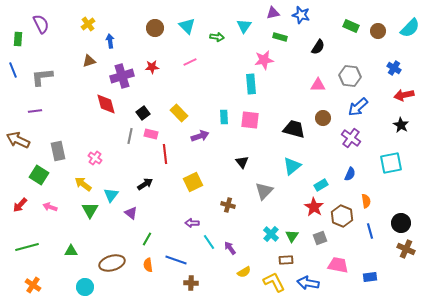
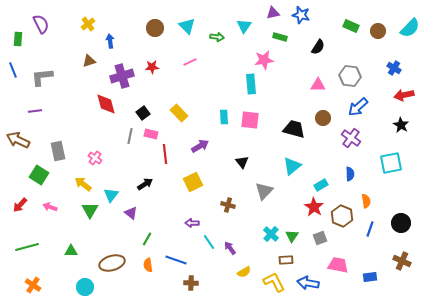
purple arrow at (200, 136): moved 10 px down; rotated 12 degrees counterclockwise
blue semicircle at (350, 174): rotated 24 degrees counterclockwise
blue line at (370, 231): moved 2 px up; rotated 35 degrees clockwise
brown cross at (406, 249): moved 4 px left, 12 px down
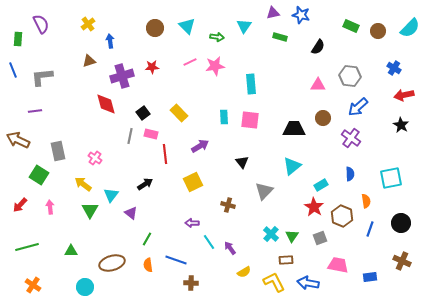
pink star at (264, 60): moved 49 px left, 6 px down
black trapezoid at (294, 129): rotated 15 degrees counterclockwise
cyan square at (391, 163): moved 15 px down
pink arrow at (50, 207): rotated 64 degrees clockwise
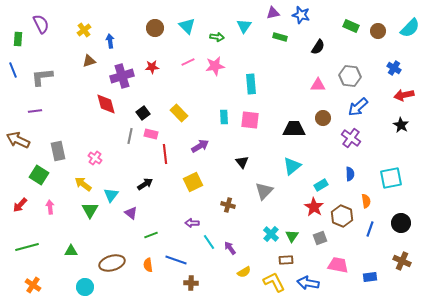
yellow cross at (88, 24): moved 4 px left, 6 px down
pink line at (190, 62): moved 2 px left
green line at (147, 239): moved 4 px right, 4 px up; rotated 40 degrees clockwise
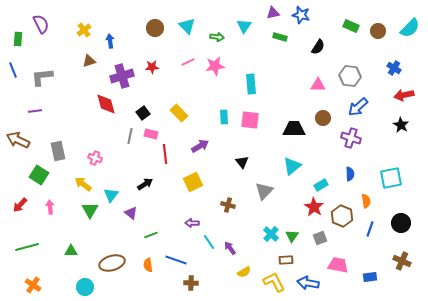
purple cross at (351, 138): rotated 18 degrees counterclockwise
pink cross at (95, 158): rotated 16 degrees counterclockwise
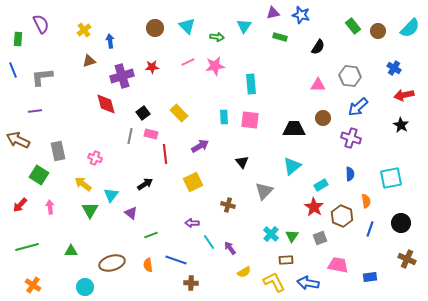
green rectangle at (351, 26): moved 2 px right; rotated 28 degrees clockwise
brown cross at (402, 261): moved 5 px right, 2 px up
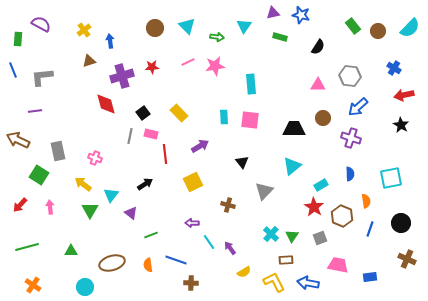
purple semicircle at (41, 24): rotated 36 degrees counterclockwise
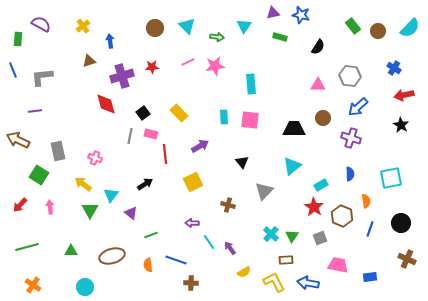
yellow cross at (84, 30): moved 1 px left, 4 px up
brown ellipse at (112, 263): moved 7 px up
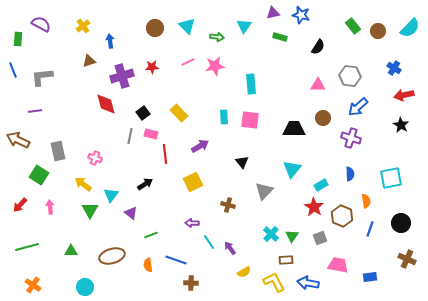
cyan triangle at (292, 166): moved 3 px down; rotated 12 degrees counterclockwise
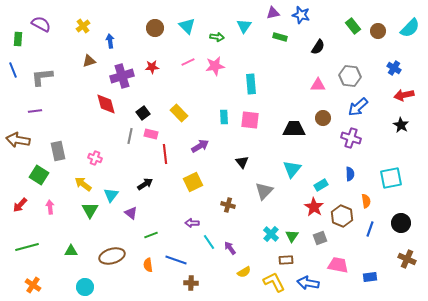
brown arrow at (18, 140): rotated 15 degrees counterclockwise
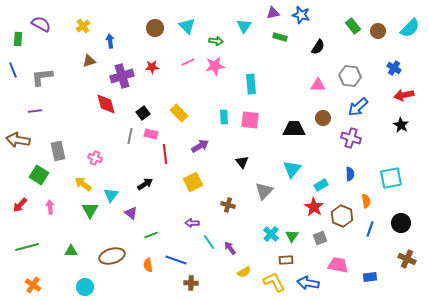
green arrow at (217, 37): moved 1 px left, 4 px down
